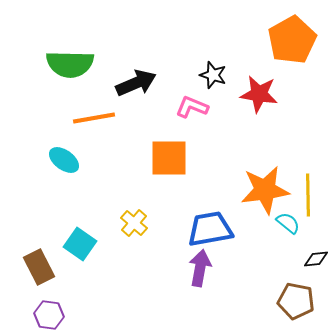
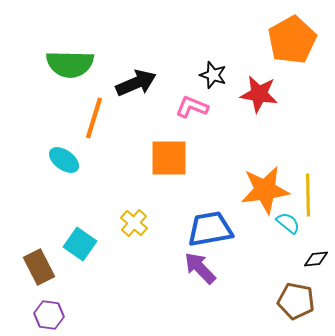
orange line: rotated 63 degrees counterclockwise
purple arrow: rotated 54 degrees counterclockwise
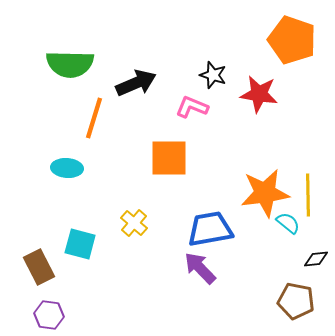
orange pentagon: rotated 24 degrees counterclockwise
cyan ellipse: moved 3 px right, 8 px down; rotated 32 degrees counterclockwise
orange star: moved 3 px down
cyan square: rotated 20 degrees counterclockwise
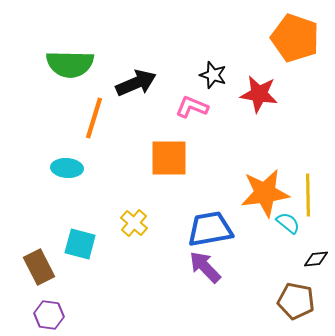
orange pentagon: moved 3 px right, 2 px up
purple arrow: moved 5 px right, 1 px up
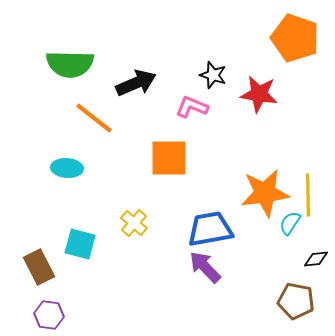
orange line: rotated 69 degrees counterclockwise
cyan semicircle: moved 2 px right; rotated 95 degrees counterclockwise
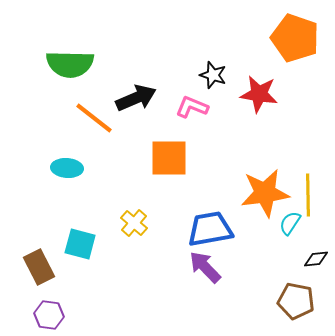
black arrow: moved 15 px down
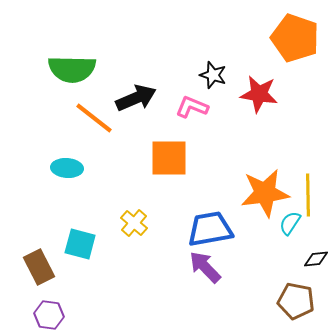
green semicircle: moved 2 px right, 5 px down
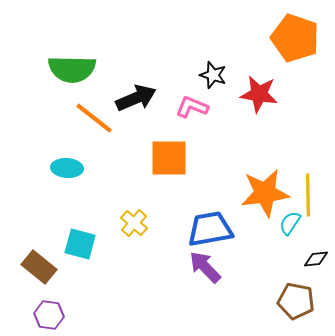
brown rectangle: rotated 24 degrees counterclockwise
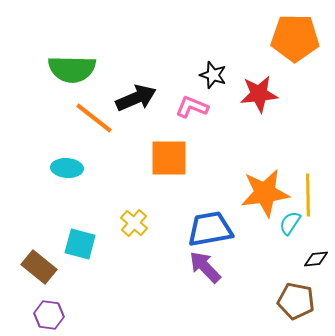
orange pentagon: rotated 18 degrees counterclockwise
red star: rotated 15 degrees counterclockwise
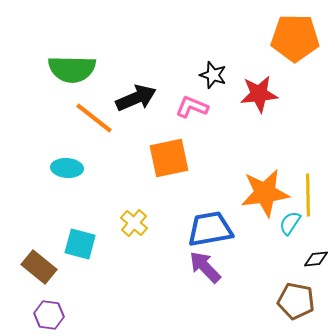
orange square: rotated 12 degrees counterclockwise
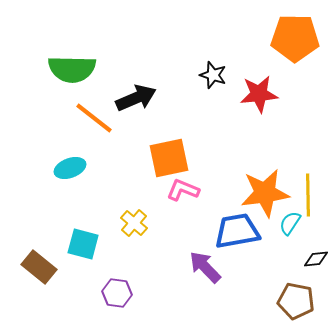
pink L-shape: moved 9 px left, 83 px down
cyan ellipse: moved 3 px right; rotated 24 degrees counterclockwise
blue trapezoid: moved 27 px right, 2 px down
cyan square: moved 3 px right
purple hexagon: moved 68 px right, 22 px up
